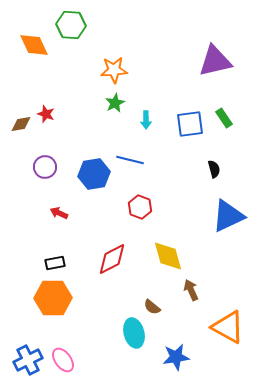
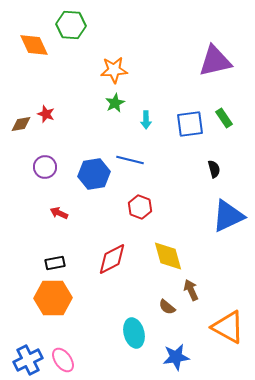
brown semicircle: moved 15 px right
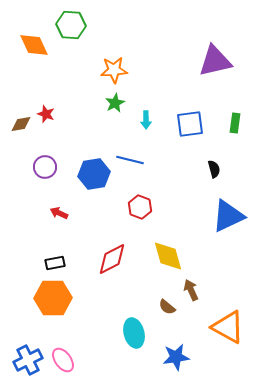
green rectangle: moved 11 px right, 5 px down; rotated 42 degrees clockwise
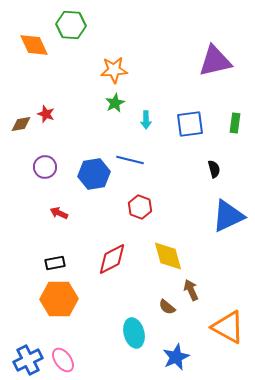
orange hexagon: moved 6 px right, 1 px down
blue star: rotated 16 degrees counterclockwise
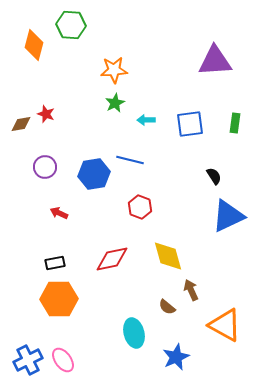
orange diamond: rotated 40 degrees clockwise
purple triangle: rotated 9 degrees clockwise
cyan arrow: rotated 90 degrees clockwise
black semicircle: moved 7 px down; rotated 18 degrees counterclockwise
red diamond: rotated 16 degrees clockwise
orange triangle: moved 3 px left, 2 px up
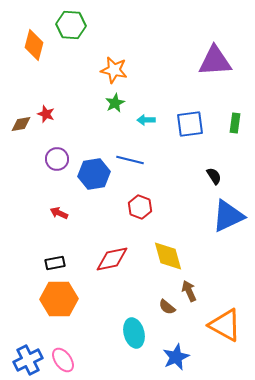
orange star: rotated 16 degrees clockwise
purple circle: moved 12 px right, 8 px up
brown arrow: moved 2 px left, 1 px down
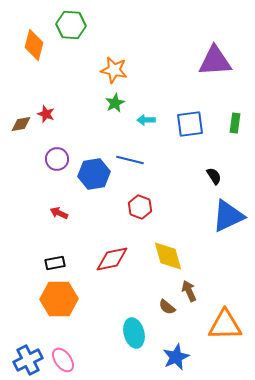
orange triangle: rotated 30 degrees counterclockwise
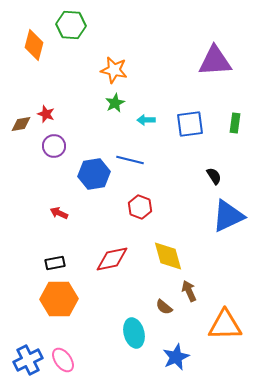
purple circle: moved 3 px left, 13 px up
brown semicircle: moved 3 px left
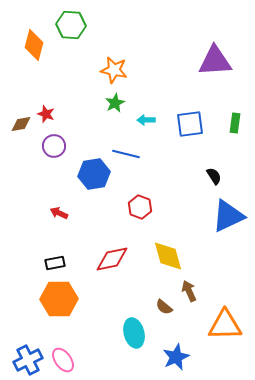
blue line: moved 4 px left, 6 px up
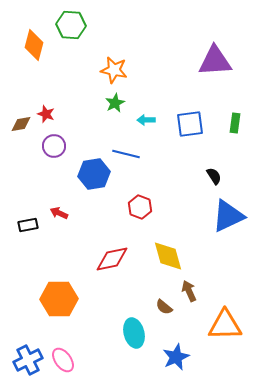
black rectangle: moved 27 px left, 38 px up
